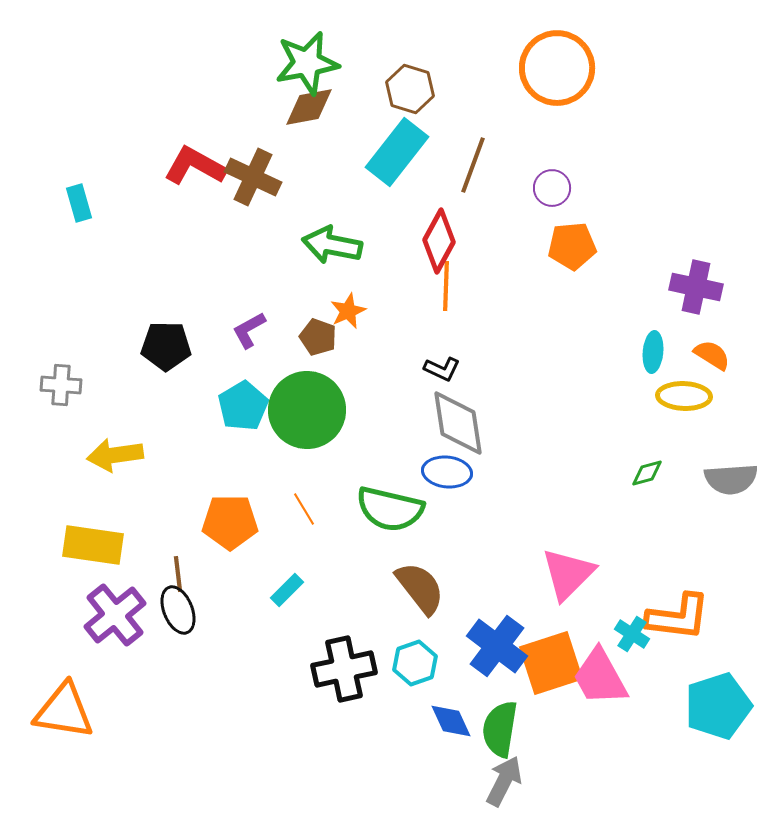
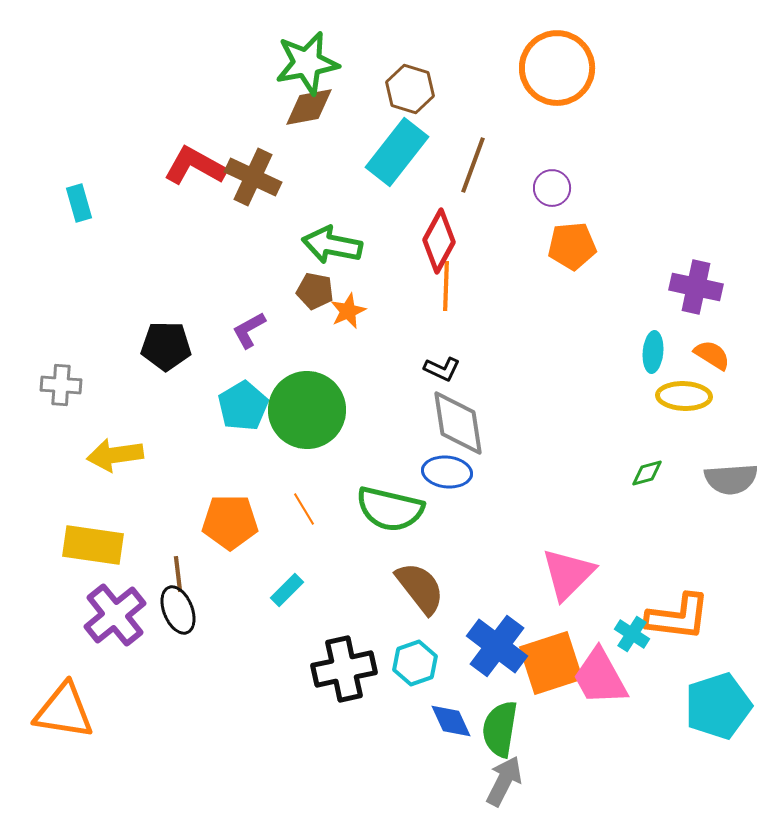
brown pentagon at (318, 337): moved 3 px left, 46 px up; rotated 9 degrees counterclockwise
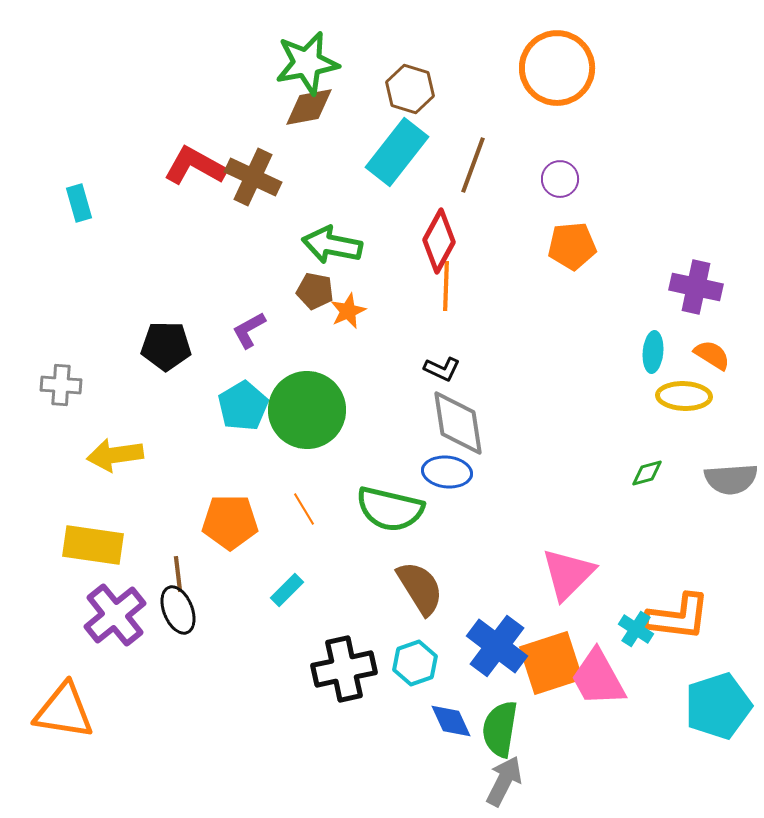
purple circle at (552, 188): moved 8 px right, 9 px up
brown semicircle at (420, 588): rotated 6 degrees clockwise
cyan cross at (632, 634): moved 4 px right, 5 px up
pink trapezoid at (600, 677): moved 2 px left, 1 px down
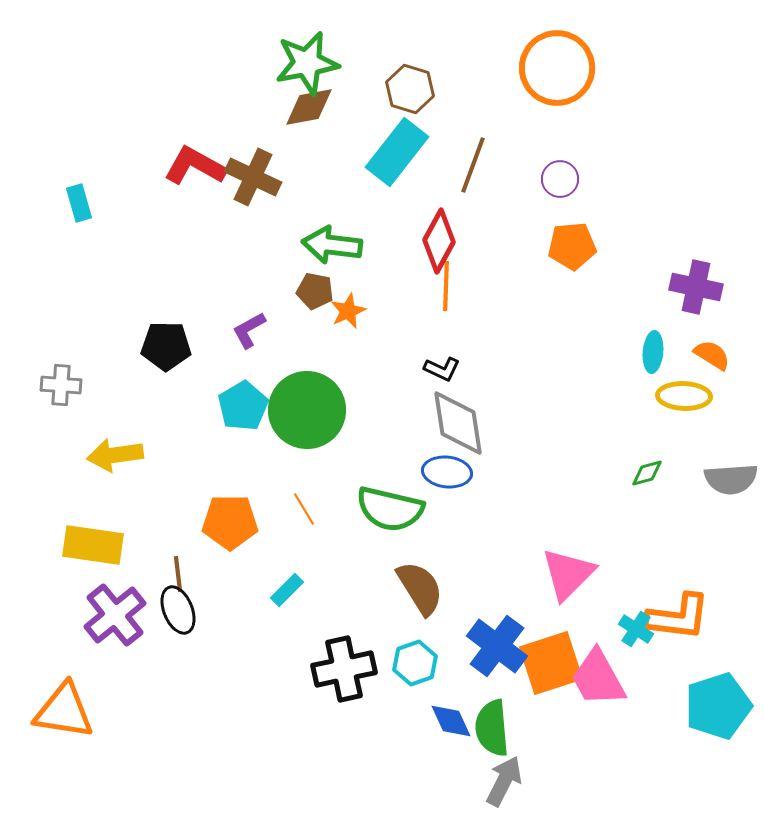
green arrow at (332, 245): rotated 4 degrees counterclockwise
green semicircle at (500, 729): moved 8 px left, 1 px up; rotated 14 degrees counterclockwise
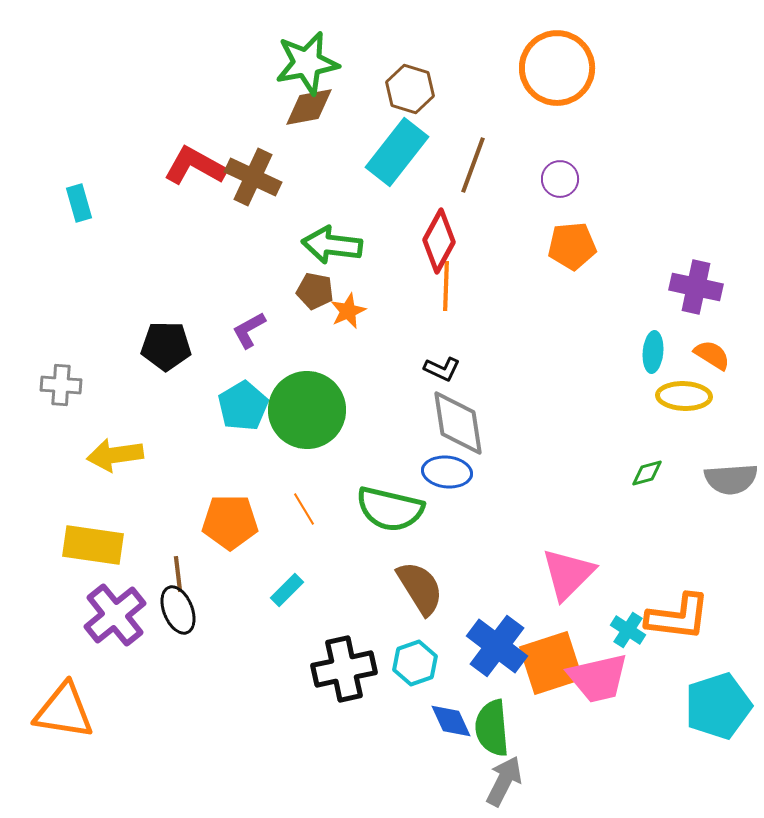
cyan cross at (636, 629): moved 8 px left, 1 px down
pink trapezoid at (598, 678): rotated 74 degrees counterclockwise
